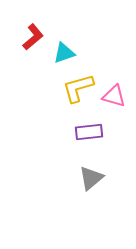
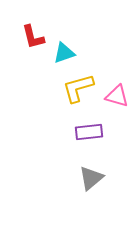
red L-shape: rotated 116 degrees clockwise
pink triangle: moved 3 px right
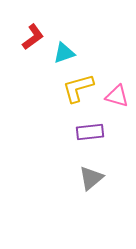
red L-shape: rotated 112 degrees counterclockwise
purple rectangle: moved 1 px right
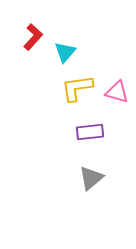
red L-shape: rotated 12 degrees counterclockwise
cyan triangle: moved 1 px right, 1 px up; rotated 30 degrees counterclockwise
yellow L-shape: moved 1 px left; rotated 8 degrees clockwise
pink triangle: moved 4 px up
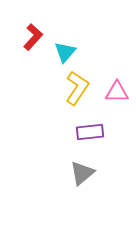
yellow L-shape: rotated 132 degrees clockwise
pink triangle: rotated 15 degrees counterclockwise
gray triangle: moved 9 px left, 5 px up
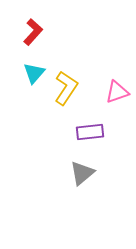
red L-shape: moved 5 px up
cyan triangle: moved 31 px left, 21 px down
yellow L-shape: moved 11 px left
pink triangle: rotated 20 degrees counterclockwise
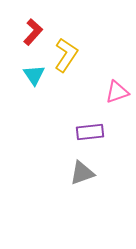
cyan triangle: moved 2 px down; rotated 15 degrees counterclockwise
yellow L-shape: moved 33 px up
gray triangle: rotated 20 degrees clockwise
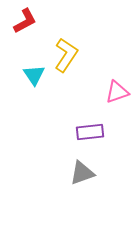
red L-shape: moved 8 px left, 11 px up; rotated 20 degrees clockwise
